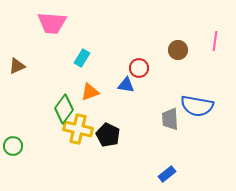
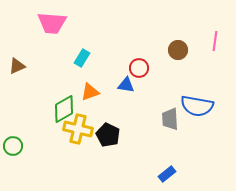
green diamond: rotated 24 degrees clockwise
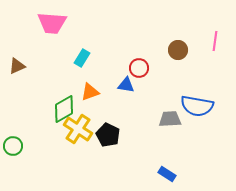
gray trapezoid: rotated 90 degrees clockwise
yellow cross: rotated 20 degrees clockwise
blue rectangle: rotated 72 degrees clockwise
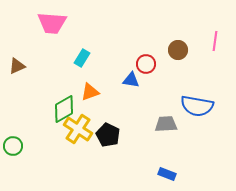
red circle: moved 7 px right, 4 px up
blue triangle: moved 5 px right, 5 px up
gray trapezoid: moved 4 px left, 5 px down
blue rectangle: rotated 12 degrees counterclockwise
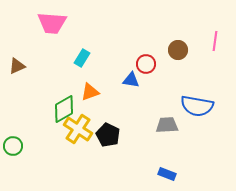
gray trapezoid: moved 1 px right, 1 px down
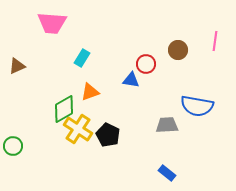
blue rectangle: moved 1 px up; rotated 18 degrees clockwise
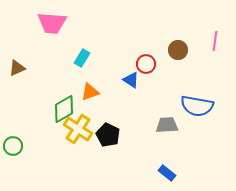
brown triangle: moved 2 px down
blue triangle: rotated 24 degrees clockwise
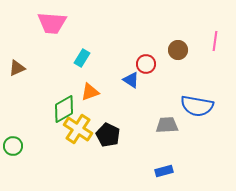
blue rectangle: moved 3 px left, 2 px up; rotated 54 degrees counterclockwise
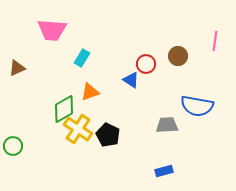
pink trapezoid: moved 7 px down
brown circle: moved 6 px down
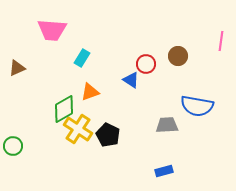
pink line: moved 6 px right
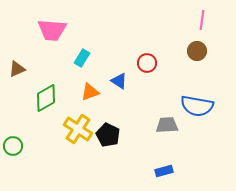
pink line: moved 19 px left, 21 px up
brown circle: moved 19 px right, 5 px up
red circle: moved 1 px right, 1 px up
brown triangle: moved 1 px down
blue triangle: moved 12 px left, 1 px down
green diamond: moved 18 px left, 11 px up
